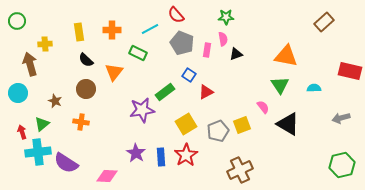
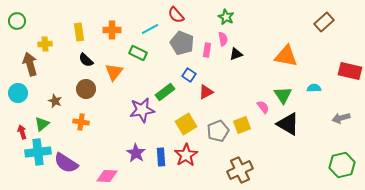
green star at (226, 17): rotated 28 degrees clockwise
green triangle at (280, 85): moved 3 px right, 10 px down
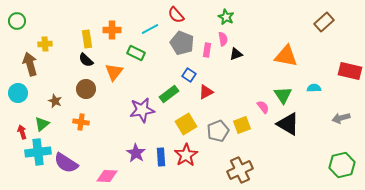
yellow rectangle at (79, 32): moved 8 px right, 7 px down
green rectangle at (138, 53): moved 2 px left
green rectangle at (165, 92): moved 4 px right, 2 px down
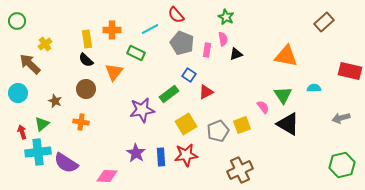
yellow cross at (45, 44): rotated 32 degrees counterclockwise
brown arrow at (30, 64): rotated 30 degrees counterclockwise
red star at (186, 155): rotated 25 degrees clockwise
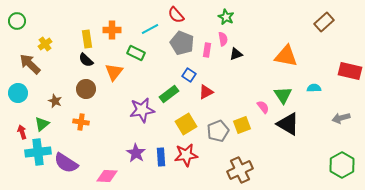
green hexagon at (342, 165): rotated 15 degrees counterclockwise
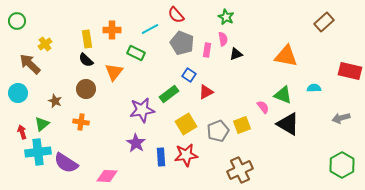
green triangle at (283, 95): rotated 36 degrees counterclockwise
purple star at (136, 153): moved 10 px up
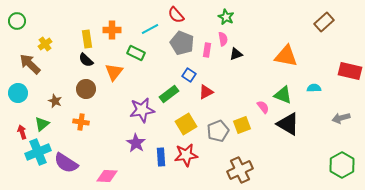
cyan cross at (38, 152): rotated 15 degrees counterclockwise
